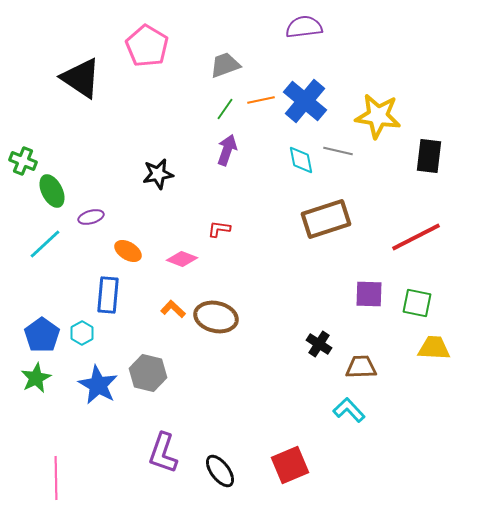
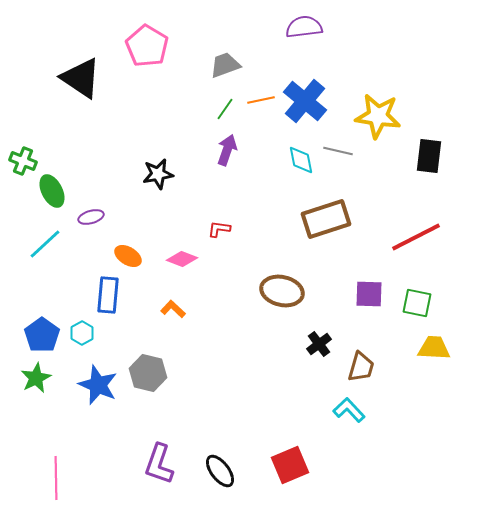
orange ellipse: moved 5 px down
brown ellipse: moved 66 px right, 26 px up
black cross: rotated 20 degrees clockwise
brown trapezoid: rotated 108 degrees clockwise
blue star: rotated 6 degrees counterclockwise
purple L-shape: moved 4 px left, 11 px down
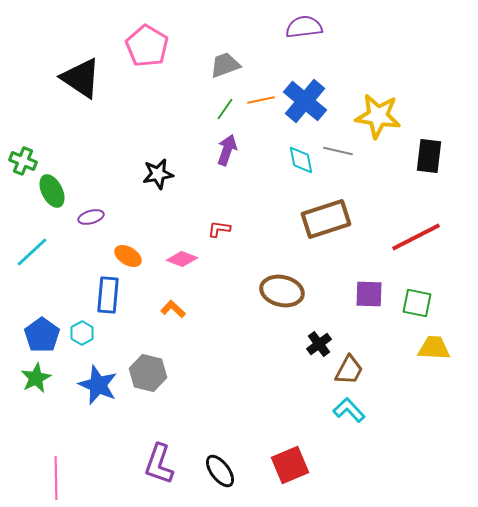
cyan line: moved 13 px left, 8 px down
brown trapezoid: moved 12 px left, 3 px down; rotated 12 degrees clockwise
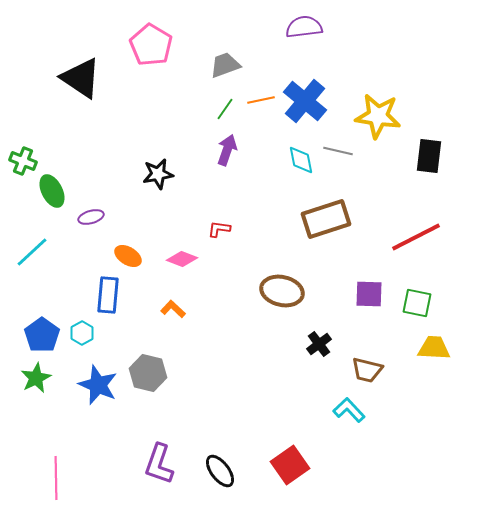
pink pentagon: moved 4 px right, 1 px up
brown trapezoid: moved 18 px right; rotated 76 degrees clockwise
red square: rotated 12 degrees counterclockwise
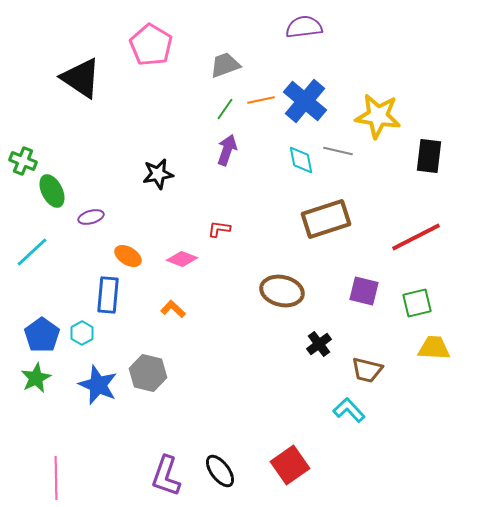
purple square: moved 5 px left, 3 px up; rotated 12 degrees clockwise
green square: rotated 24 degrees counterclockwise
purple L-shape: moved 7 px right, 12 px down
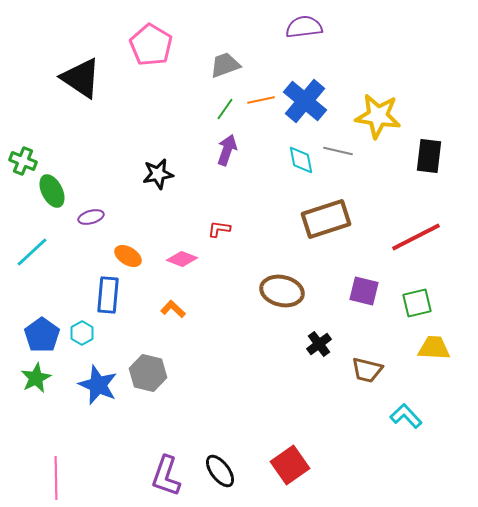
cyan L-shape: moved 57 px right, 6 px down
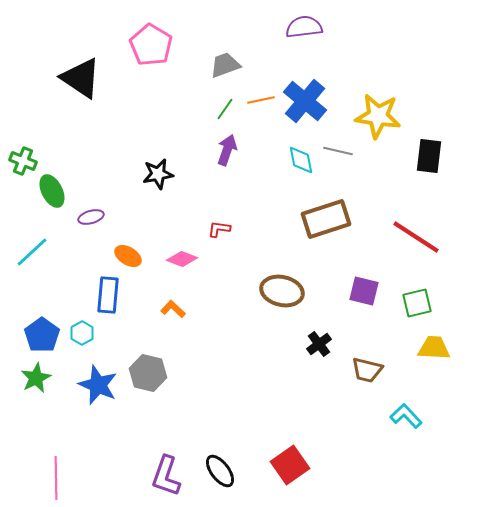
red line: rotated 60 degrees clockwise
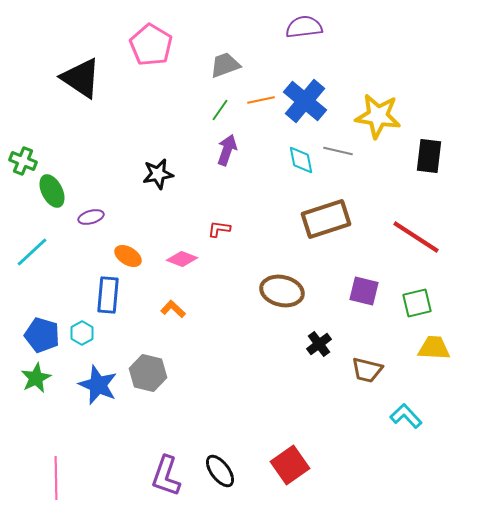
green line: moved 5 px left, 1 px down
blue pentagon: rotated 20 degrees counterclockwise
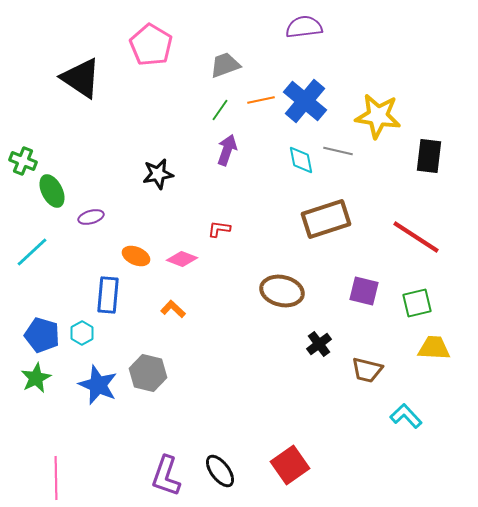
orange ellipse: moved 8 px right; rotated 8 degrees counterclockwise
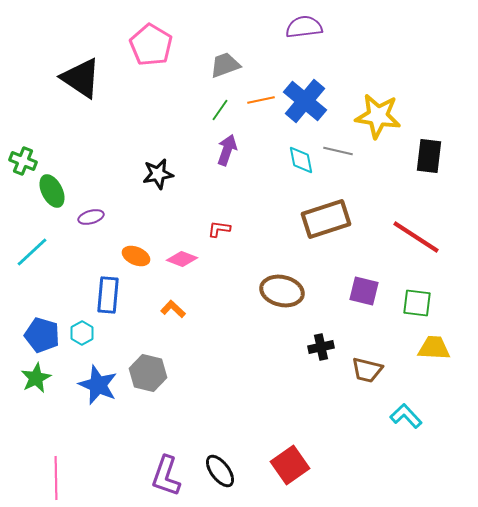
green square: rotated 20 degrees clockwise
black cross: moved 2 px right, 3 px down; rotated 25 degrees clockwise
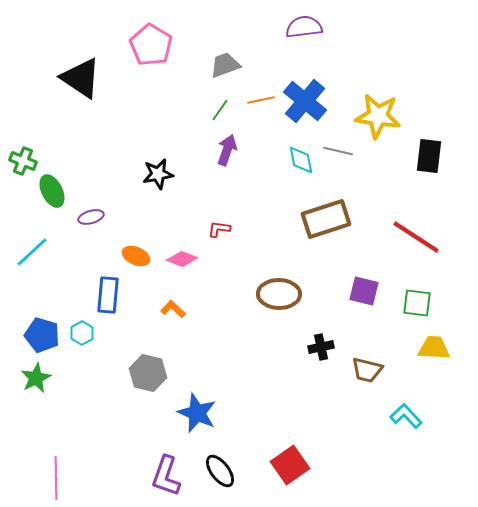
brown ellipse: moved 3 px left, 3 px down; rotated 12 degrees counterclockwise
blue star: moved 99 px right, 28 px down
